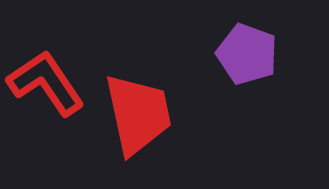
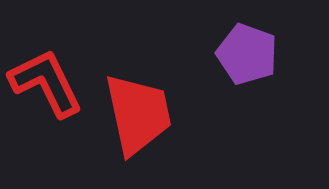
red L-shape: rotated 8 degrees clockwise
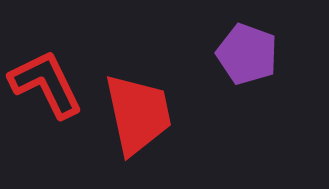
red L-shape: moved 1 px down
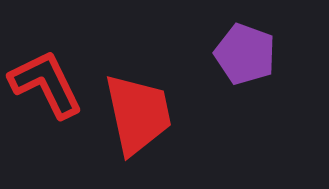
purple pentagon: moved 2 px left
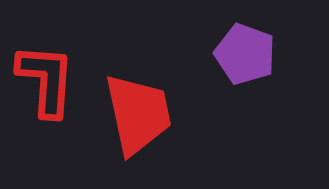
red L-shape: moved 4 px up; rotated 30 degrees clockwise
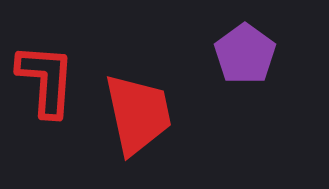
purple pentagon: rotated 16 degrees clockwise
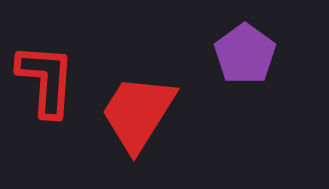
red trapezoid: moved 1 px up; rotated 136 degrees counterclockwise
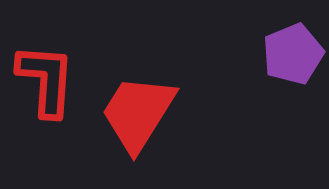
purple pentagon: moved 48 px right; rotated 14 degrees clockwise
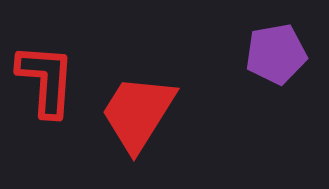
purple pentagon: moved 17 px left; rotated 12 degrees clockwise
